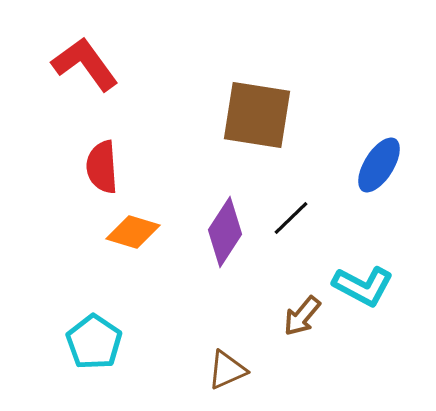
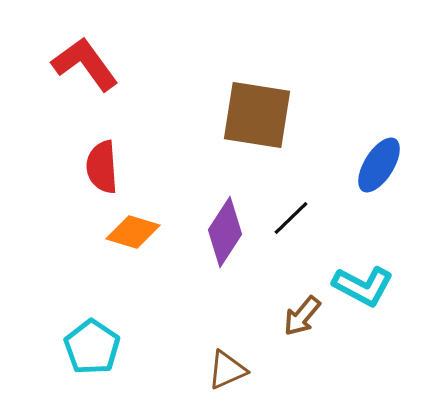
cyan pentagon: moved 2 px left, 5 px down
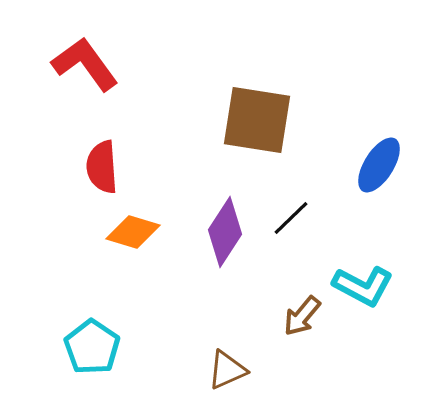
brown square: moved 5 px down
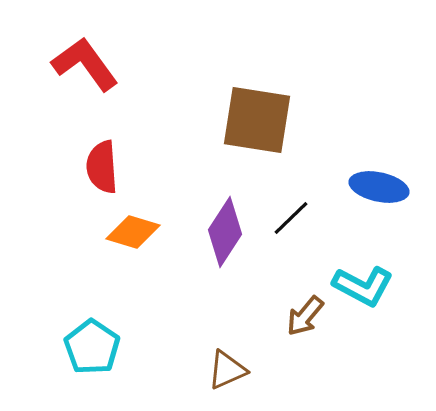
blue ellipse: moved 22 px down; rotated 70 degrees clockwise
brown arrow: moved 3 px right
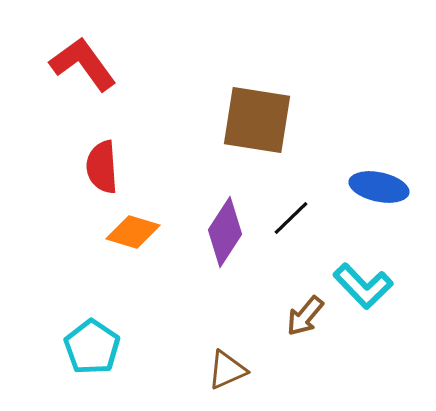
red L-shape: moved 2 px left
cyan L-shape: rotated 18 degrees clockwise
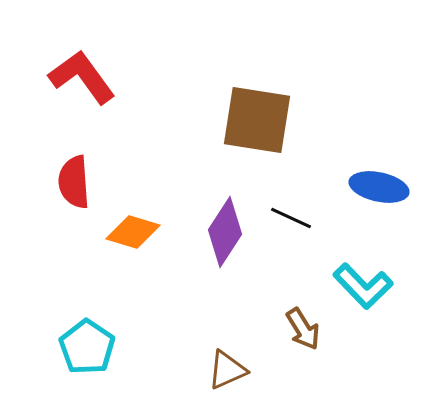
red L-shape: moved 1 px left, 13 px down
red semicircle: moved 28 px left, 15 px down
black line: rotated 69 degrees clockwise
brown arrow: moved 2 px left, 13 px down; rotated 72 degrees counterclockwise
cyan pentagon: moved 5 px left
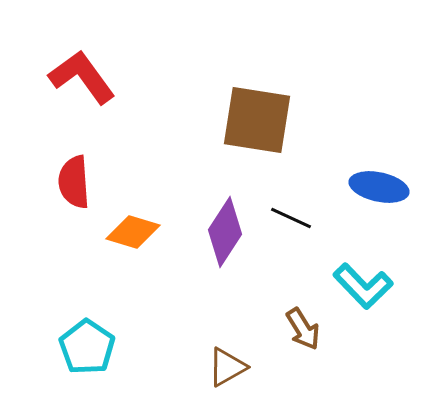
brown triangle: moved 3 px up; rotated 6 degrees counterclockwise
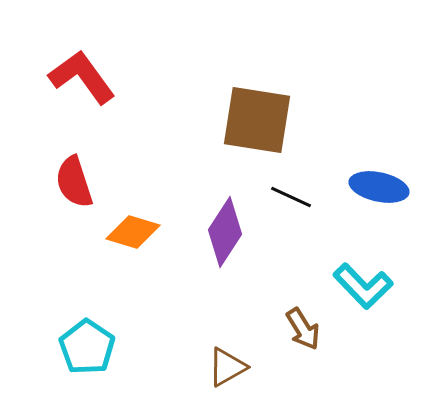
red semicircle: rotated 14 degrees counterclockwise
black line: moved 21 px up
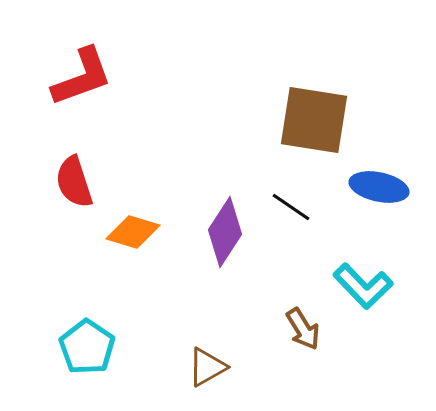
red L-shape: rotated 106 degrees clockwise
brown square: moved 57 px right
black line: moved 10 px down; rotated 9 degrees clockwise
brown triangle: moved 20 px left
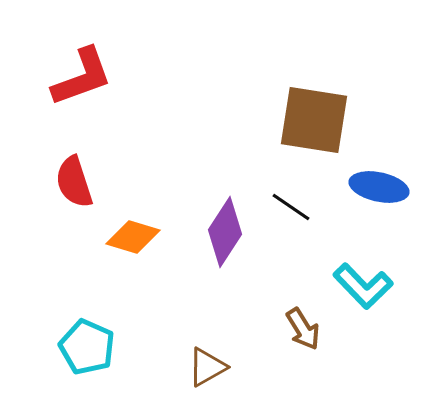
orange diamond: moved 5 px down
cyan pentagon: rotated 10 degrees counterclockwise
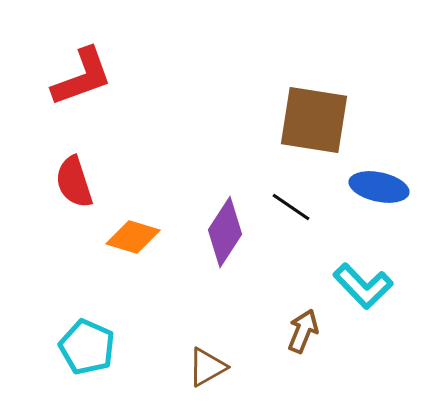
brown arrow: moved 2 px down; rotated 126 degrees counterclockwise
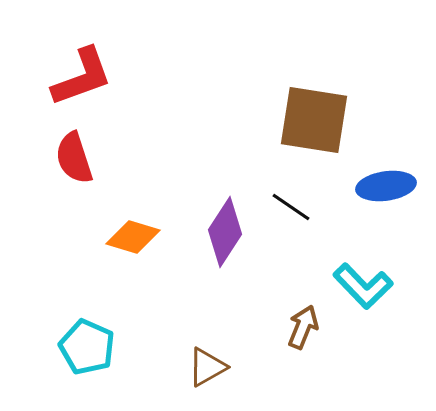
red semicircle: moved 24 px up
blue ellipse: moved 7 px right, 1 px up; rotated 20 degrees counterclockwise
brown arrow: moved 4 px up
